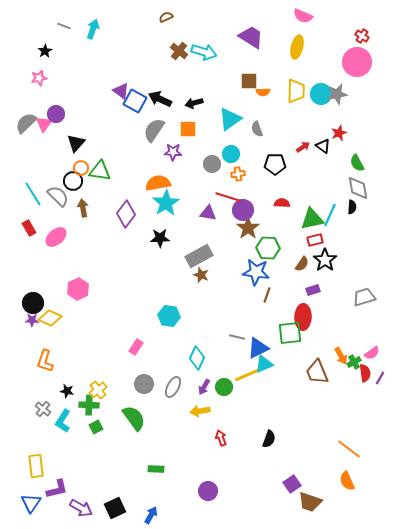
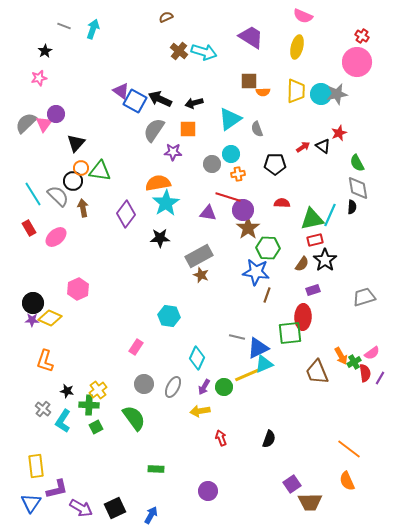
brown trapezoid at (310, 502): rotated 20 degrees counterclockwise
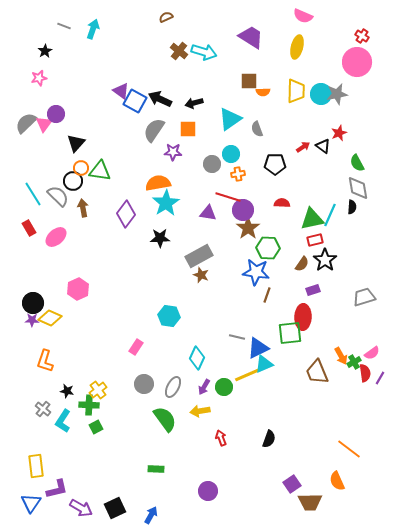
green semicircle at (134, 418): moved 31 px right, 1 px down
orange semicircle at (347, 481): moved 10 px left
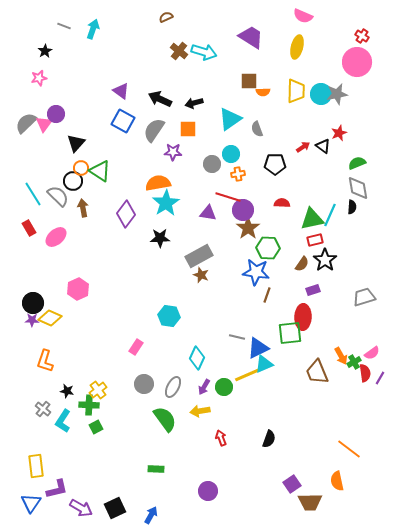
blue square at (135, 101): moved 12 px left, 20 px down
green semicircle at (357, 163): rotated 96 degrees clockwise
green triangle at (100, 171): rotated 25 degrees clockwise
orange semicircle at (337, 481): rotated 12 degrees clockwise
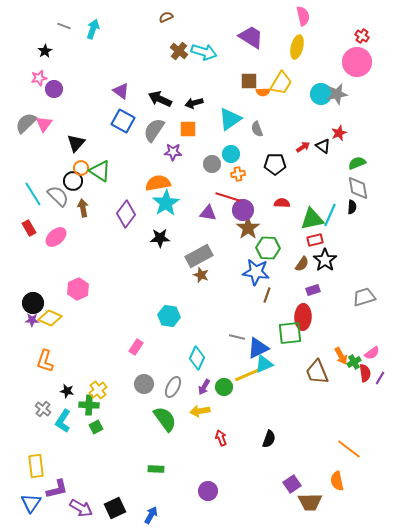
pink semicircle at (303, 16): rotated 126 degrees counterclockwise
yellow trapezoid at (296, 91): moved 15 px left, 8 px up; rotated 30 degrees clockwise
purple circle at (56, 114): moved 2 px left, 25 px up
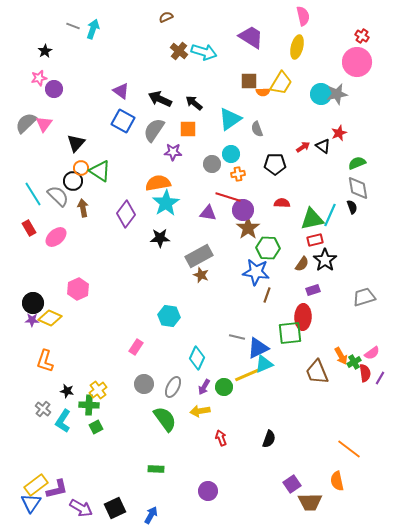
gray line at (64, 26): moved 9 px right
black arrow at (194, 103): rotated 54 degrees clockwise
black semicircle at (352, 207): rotated 24 degrees counterclockwise
yellow rectangle at (36, 466): moved 19 px down; rotated 60 degrees clockwise
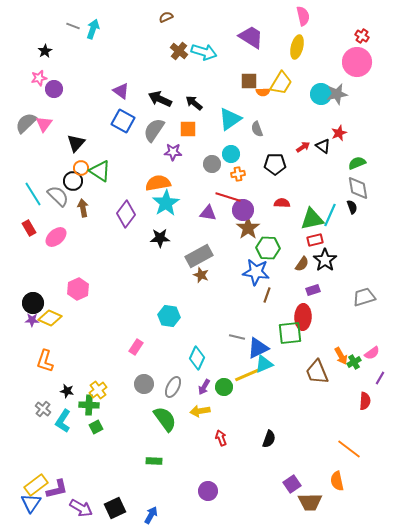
red semicircle at (365, 373): moved 28 px down; rotated 12 degrees clockwise
green rectangle at (156, 469): moved 2 px left, 8 px up
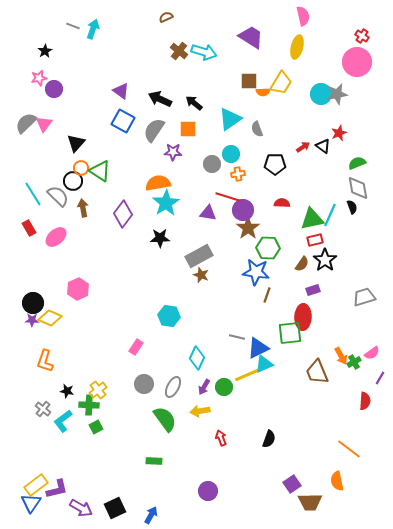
purple diamond at (126, 214): moved 3 px left
cyan L-shape at (63, 421): rotated 20 degrees clockwise
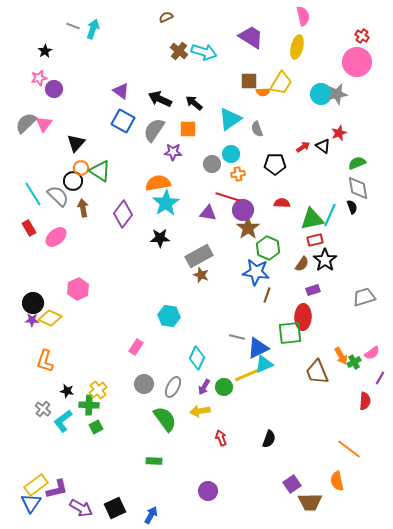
green hexagon at (268, 248): rotated 20 degrees clockwise
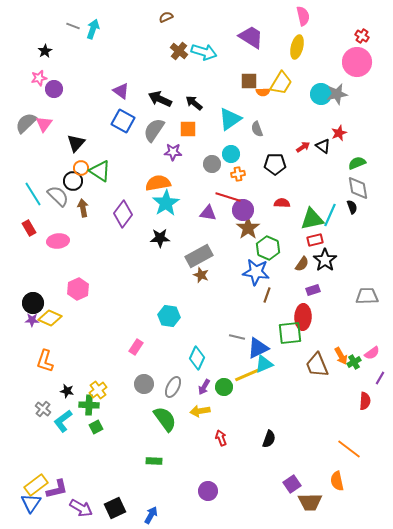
pink ellipse at (56, 237): moved 2 px right, 4 px down; rotated 35 degrees clockwise
gray trapezoid at (364, 297): moved 3 px right, 1 px up; rotated 15 degrees clockwise
brown trapezoid at (317, 372): moved 7 px up
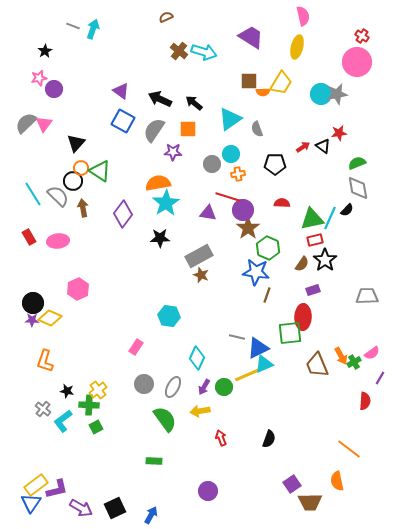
red star at (339, 133): rotated 14 degrees clockwise
black semicircle at (352, 207): moved 5 px left, 3 px down; rotated 64 degrees clockwise
cyan line at (330, 215): moved 3 px down
red rectangle at (29, 228): moved 9 px down
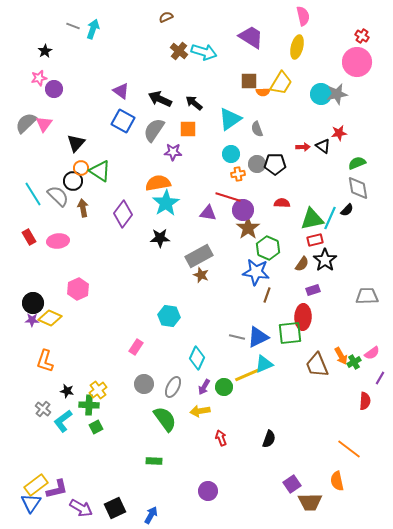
red arrow at (303, 147): rotated 32 degrees clockwise
gray circle at (212, 164): moved 45 px right
blue triangle at (258, 348): moved 11 px up
